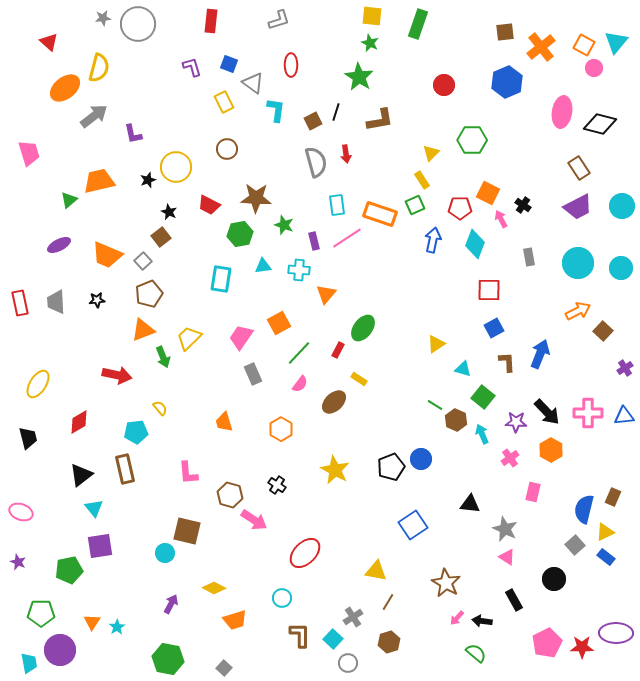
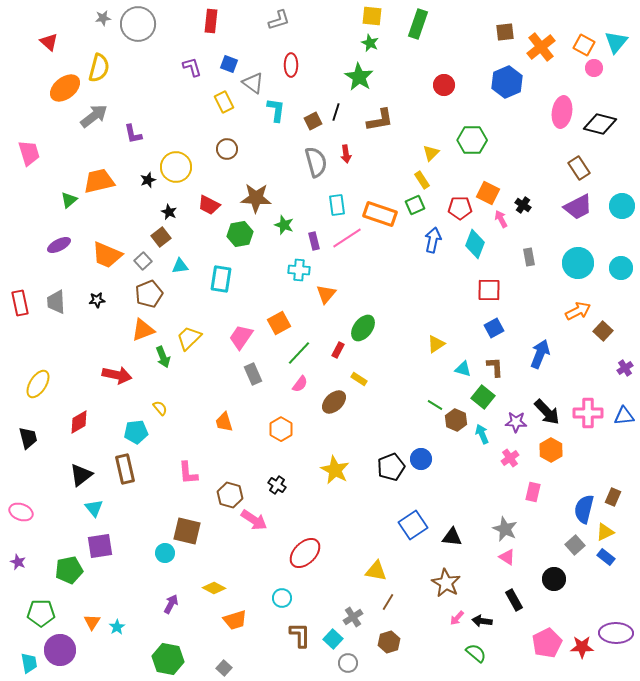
cyan triangle at (263, 266): moved 83 px left
brown L-shape at (507, 362): moved 12 px left, 5 px down
black triangle at (470, 504): moved 18 px left, 33 px down
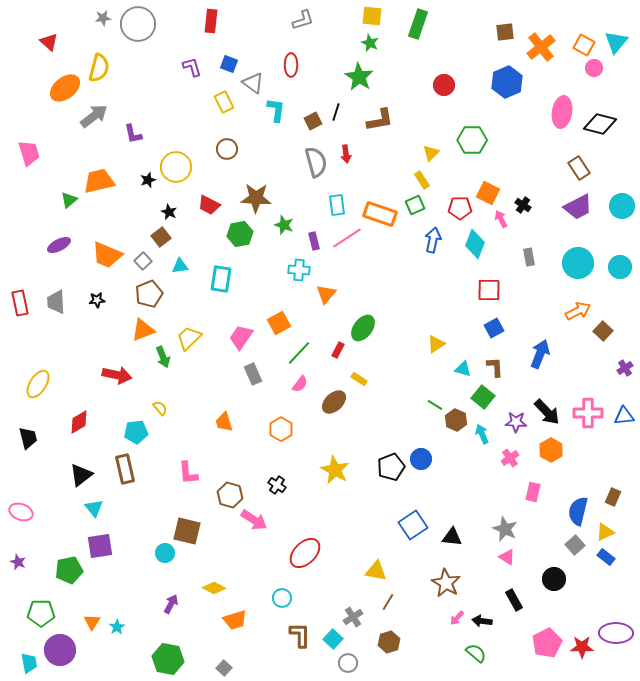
gray L-shape at (279, 20): moved 24 px right
cyan circle at (621, 268): moved 1 px left, 1 px up
blue semicircle at (584, 509): moved 6 px left, 2 px down
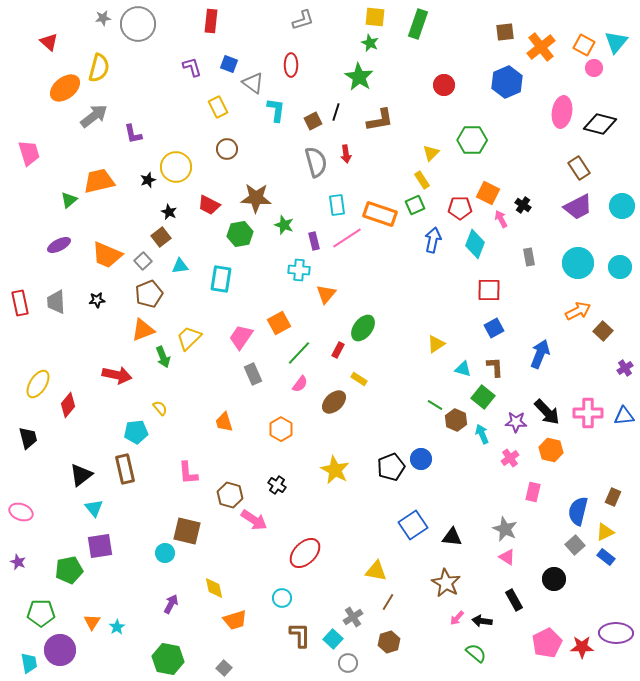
yellow square at (372, 16): moved 3 px right, 1 px down
yellow rectangle at (224, 102): moved 6 px left, 5 px down
red diamond at (79, 422): moved 11 px left, 17 px up; rotated 20 degrees counterclockwise
orange hexagon at (551, 450): rotated 15 degrees counterclockwise
yellow diamond at (214, 588): rotated 50 degrees clockwise
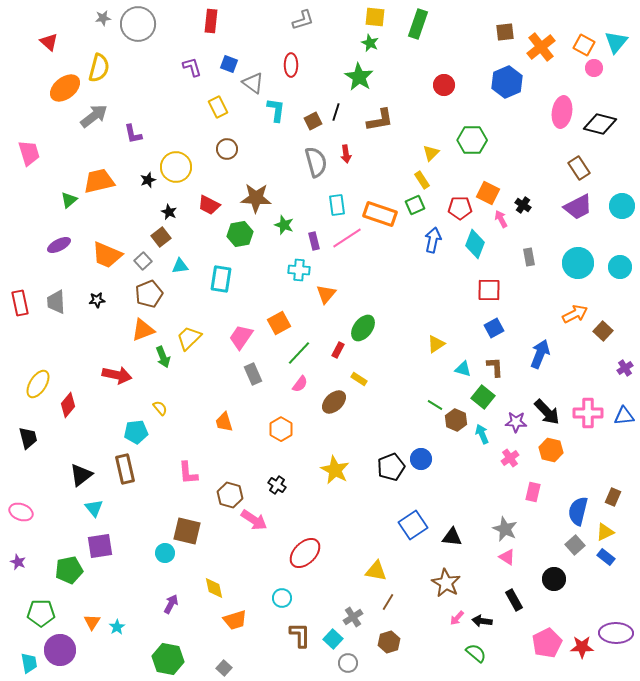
orange arrow at (578, 311): moved 3 px left, 3 px down
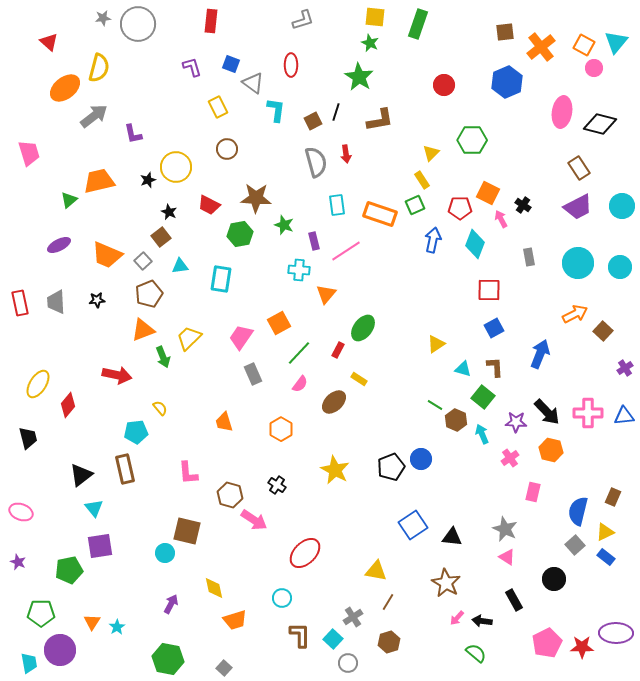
blue square at (229, 64): moved 2 px right
pink line at (347, 238): moved 1 px left, 13 px down
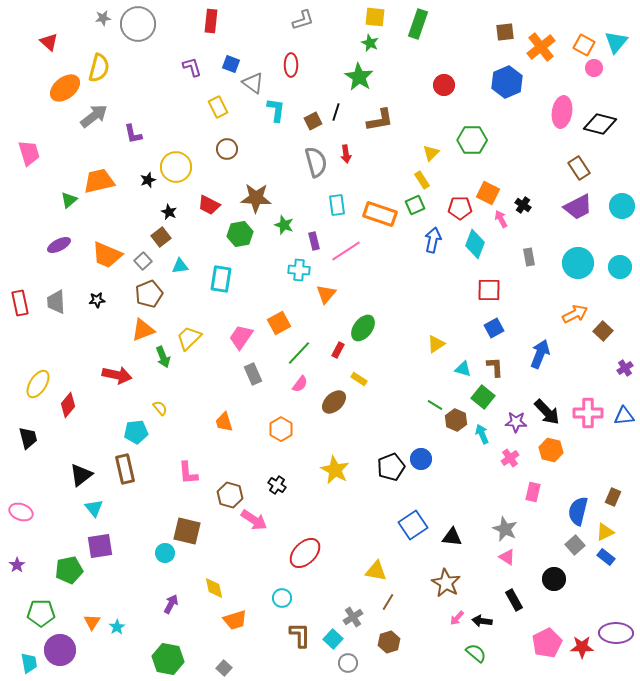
purple star at (18, 562): moved 1 px left, 3 px down; rotated 14 degrees clockwise
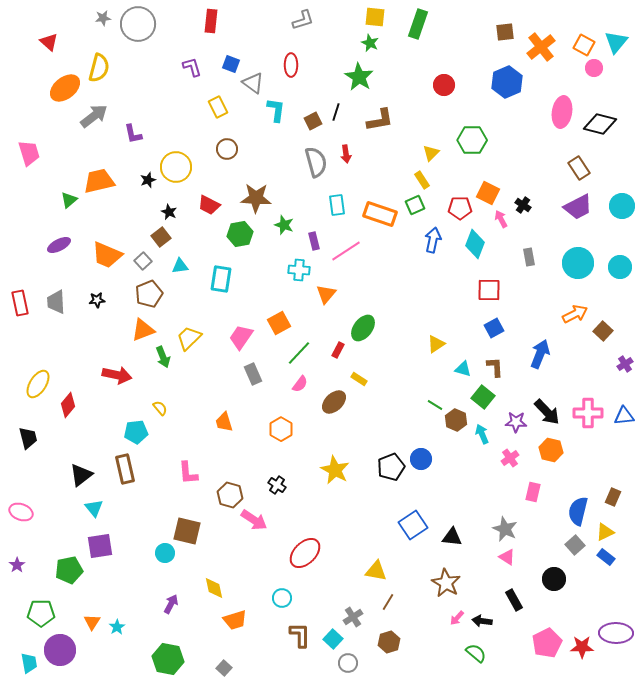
purple cross at (625, 368): moved 4 px up
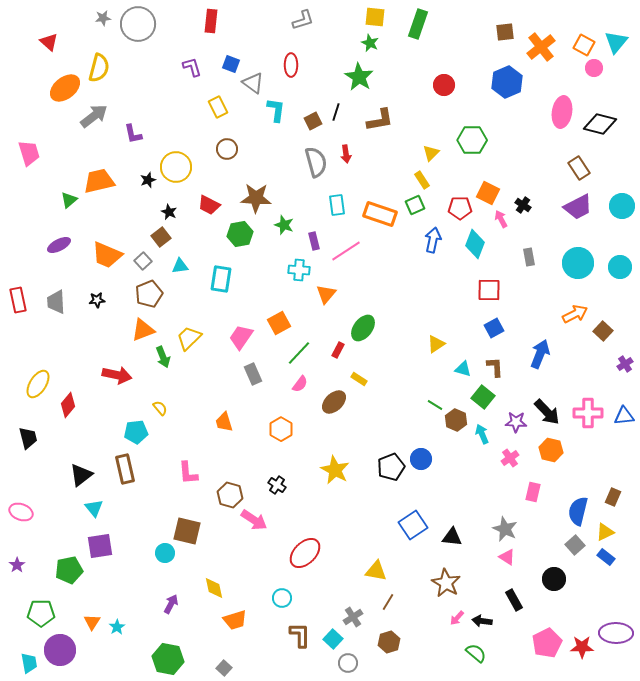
red rectangle at (20, 303): moved 2 px left, 3 px up
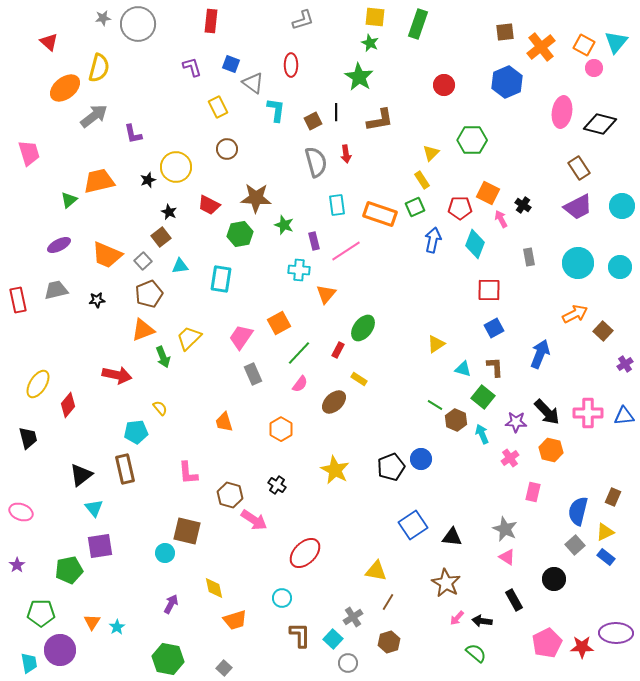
black line at (336, 112): rotated 18 degrees counterclockwise
green square at (415, 205): moved 2 px down
gray trapezoid at (56, 302): moved 12 px up; rotated 80 degrees clockwise
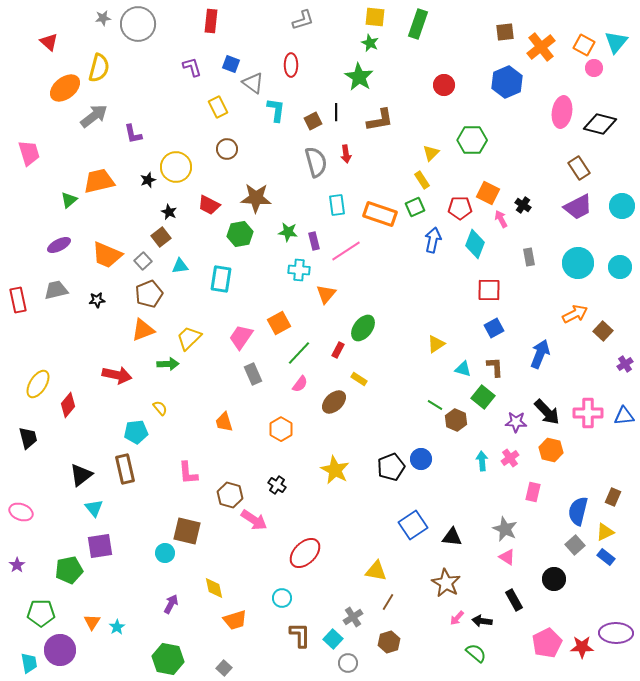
green star at (284, 225): moved 4 px right, 7 px down; rotated 12 degrees counterclockwise
green arrow at (163, 357): moved 5 px right, 7 px down; rotated 70 degrees counterclockwise
cyan arrow at (482, 434): moved 27 px down; rotated 18 degrees clockwise
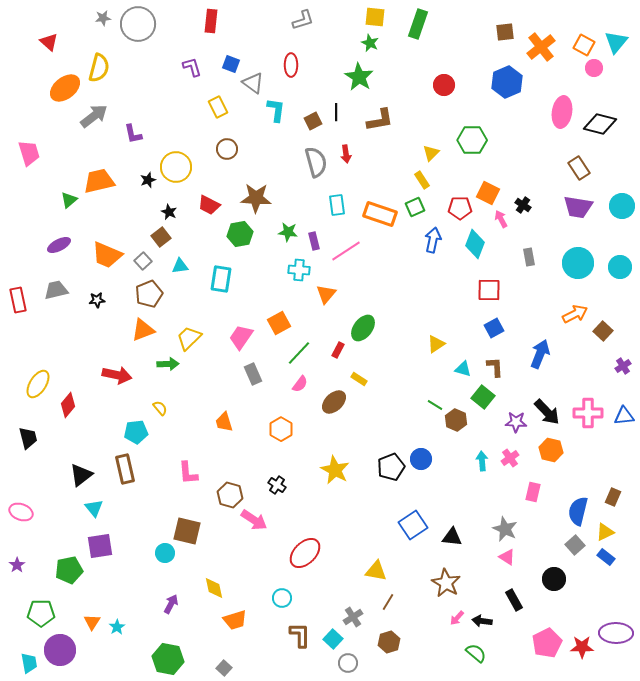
purple trapezoid at (578, 207): rotated 36 degrees clockwise
purple cross at (625, 364): moved 2 px left, 2 px down
